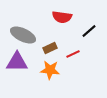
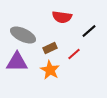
red line: moved 1 px right; rotated 16 degrees counterclockwise
orange star: rotated 24 degrees clockwise
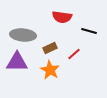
black line: rotated 56 degrees clockwise
gray ellipse: rotated 20 degrees counterclockwise
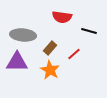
brown rectangle: rotated 24 degrees counterclockwise
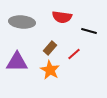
gray ellipse: moved 1 px left, 13 px up
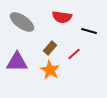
gray ellipse: rotated 30 degrees clockwise
